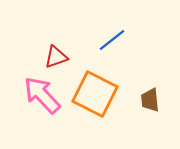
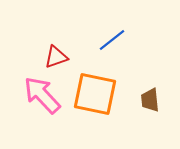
orange square: rotated 15 degrees counterclockwise
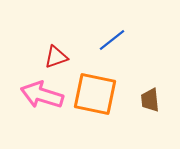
pink arrow: rotated 30 degrees counterclockwise
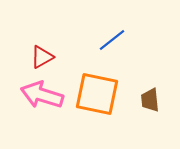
red triangle: moved 14 px left; rotated 10 degrees counterclockwise
orange square: moved 2 px right
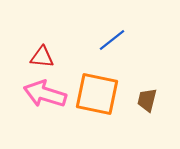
red triangle: rotated 35 degrees clockwise
pink arrow: moved 3 px right, 1 px up
brown trapezoid: moved 3 px left; rotated 20 degrees clockwise
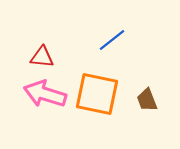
brown trapezoid: rotated 35 degrees counterclockwise
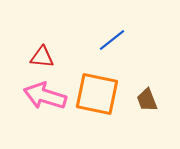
pink arrow: moved 2 px down
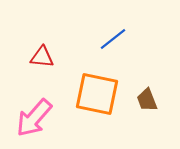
blue line: moved 1 px right, 1 px up
pink arrow: moved 11 px left, 22 px down; rotated 66 degrees counterclockwise
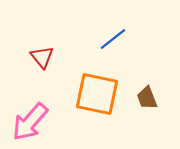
red triangle: rotated 45 degrees clockwise
brown trapezoid: moved 2 px up
pink arrow: moved 4 px left, 4 px down
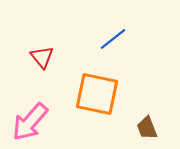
brown trapezoid: moved 30 px down
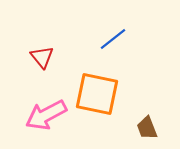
pink arrow: moved 16 px right, 7 px up; rotated 21 degrees clockwise
